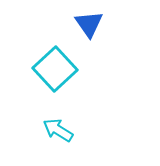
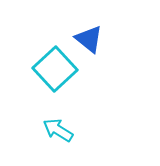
blue triangle: moved 15 px down; rotated 16 degrees counterclockwise
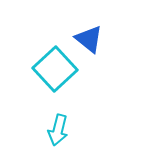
cyan arrow: rotated 108 degrees counterclockwise
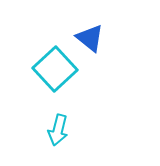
blue triangle: moved 1 px right, 1 px up
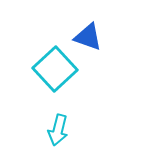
blue triangle: moved 2 px left, 1 px up; rotated 20 degrees counterclockwise
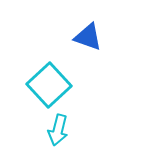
cyan square: moved 6 px left, 16 px down
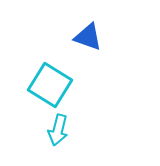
cyan square: moved 1 px right; rotated 15 degrees counterclockwise
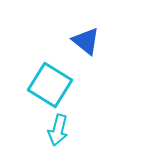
blue triangle: moved 2 px left, 4 px down; rotated 20 degrees clockwise
